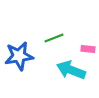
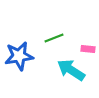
cyan arrow: rotated 12 degrees clockwise
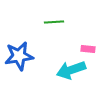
green line: moved 16 px up; rotated 18 degrees clockwise
cyan arrow: rotated 52 degrees counterclockwise
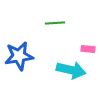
green line: moved 1 px right, 1 px down
cyan arrow: rotated 148 degrees counterclockwise
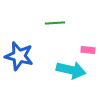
pink rectangle: moved 1 px down
blue star: rotated 24 degrees clockwise
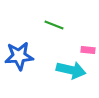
green line: moved 1 px left, 2 px down; rotated 24 degrees clockwise
blue star: rotated 20 degrees counterclockwise
